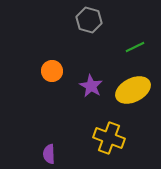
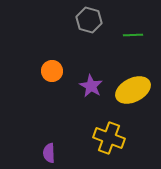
green line: moved 2 px left, 12 px up; rotated 24 degrees clockwise
purple semicircle: moved 1 px up
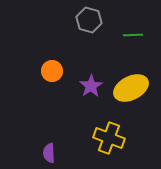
purple star: rotated 10 degrees clockwise
yellow ellipse: moved 2 px left, 2 px up
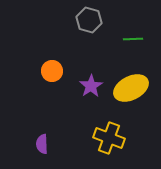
green line: moved 4 px down
purple semicircle: moved 7 px left, 9 px up
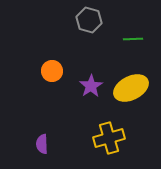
yellow cross: rotated 36 degrees counterclockwise
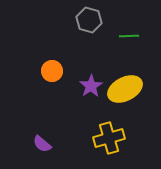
green line: moved 4 px left, 3 px up
yellow ellipse: moved 6 px left, 1 px down
purple semicircle: rotated 48 degrees counterclockwise
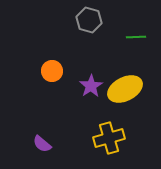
green line: moved 7 px right, 1 px down
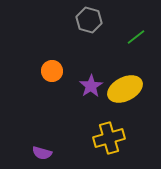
green line: rotated 36 degrees counterclockwise
purple semicircle: moved 9 px down; rotated 24 degrees counterclockwise
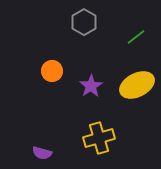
gray hexagon: moved 5 px left, 2 px down; rotated 15 degrees clockwise
yellow ellipse: moved 12 px right, 4 px up
yellow cross: moved 10 px left
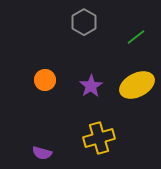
orange circle: moved 7 px left, 9 px down
